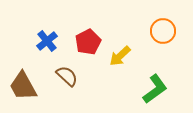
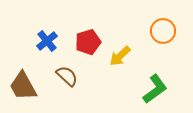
red pentagon: rotated 10 degrees clockwise
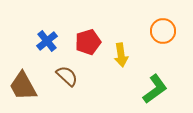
yellow arrow: moved 1 px right, 1 px up; rotated 55 degrees counterclockwise
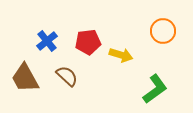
red pentagon: rotated 10 degrees clockwise
yellow arrow: rotated 65 degrees counterclockwise
brown trapezoid: moved 2 px right, 8 px up
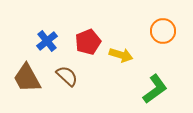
red pentagon: rotated 15 degrees counterclockwise
brown trapezoid: moved 2 px right
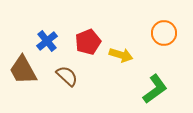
orange circle: moved 1 px right, 2 px down
brown trapezoid: moved 4 px left, 8 px up
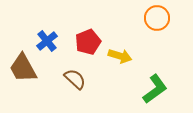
orange circle: moved 7 px left, 15 px up
yellow arrow: moved 1 px left, 1 px down
brown trapezoid: moved 2 px up
brown semicircle: moved 8 px right, 3 px down
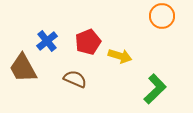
orange circle: moved 5 px right, 2 px up
brown semicircle: rotated 20 degrees counterclockwise
green L-shape: rotated 8 degrees counterclockwise
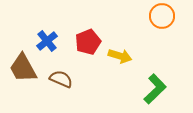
brown semicircle: moved 14 px left
